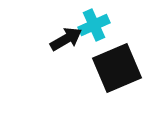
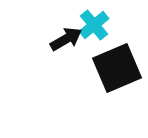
cyan cross: rotated 16 degrees counterclockwise
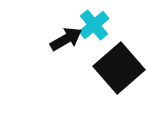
black square: moved 2 px right; rotated 18 degrees counterclockwise
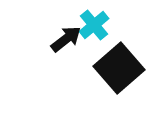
black arrow: rotated 8 degrees counterclockwise
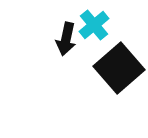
black arrow: rotated 140 degrees clockwise
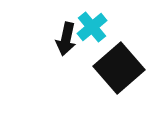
cyan cross: moved 2 px left, 2 px down
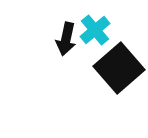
cyan cross: moved 3 px right, 3 px down
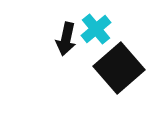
cyan cross: moved 1 px right, 1 px up
